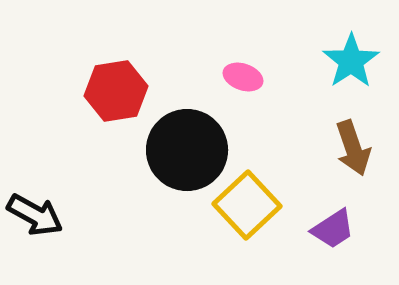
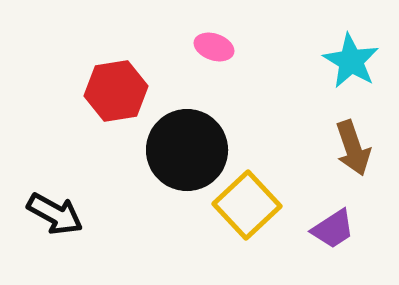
cyan star: rotated 8 degrees counterclockwise
pink ellipse: moved 29 px left, 30 px up
black arrow: moved 20 px right, 1 px up
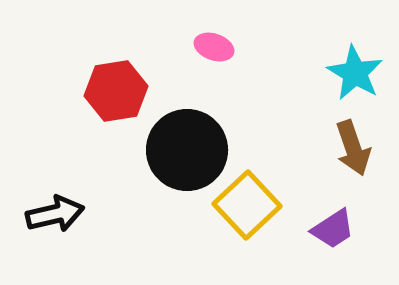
cyan star: moved 4 px right, 12 px down
black arrow: rotated 42 degrees counterclockwise
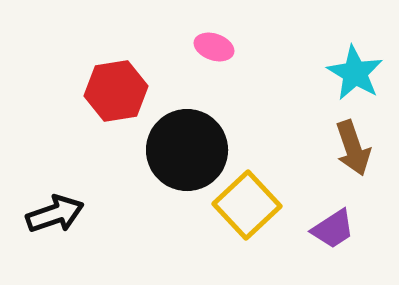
black arrow: rotated 6 degrees counterclockwise
